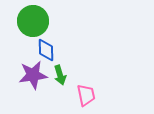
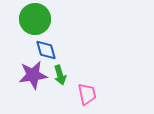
green circle: moved 2 px right, 2 px up
blue diamond: rotated 15 degrees counterclockwise
pink trapezoid: moved 1 px right, 1 px up
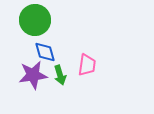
green circle: moved 1 px down
blue diamond: moved 1 px left, 2 px down
pink trapezoid: moved 29 px up; rotated 20 degrees clockwise
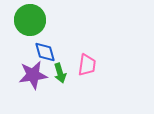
green circle: moved 5 px left
green arrow: moved 2 px up
